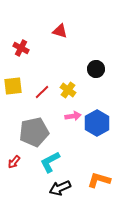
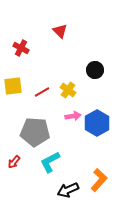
red triangle: rotated 28 degrees clockwise
black circle: moved 1 px left, 1 px down
red line: rotated 14 degrees clockwise
gray pentagon: moved 1 px right; rotated 16 degrees clockwise
orange L-shape: rotated 115 degrees clockwise
black arrow: moved 8 px right, 2 px down
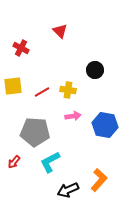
yellow cross: rotated 28 degrees counterclockwise
blue hexagon: moved 8 px right, 2 px down; rotated 20 degrees counterclockwise
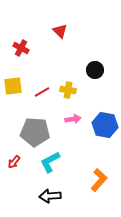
pink arrow: moved 3 px down
black arrow: moved 18 px left, 6 px down; rotated 20 degrees clockwise
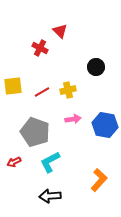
red cross: moved 19 px right
black circle: moved 1 px right, 3 px up
yellow cross: rotated 21 degrees counterclockwise
gray pentagon: rotated 16 degrees clockwise
red arrow: rotated 24 degrees clockwise
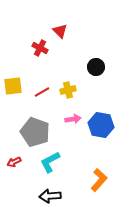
blue hexagon: moved 4 px left
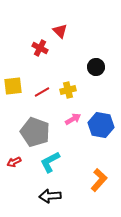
pink arrow: rotated 21 degrees counterclockwise
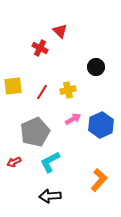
red line: rotated 28 degrees counterclockwise
blue hexagon: rotated 25 degrees clockwise
gray pentagon: rotated 28 degrees clockwise
